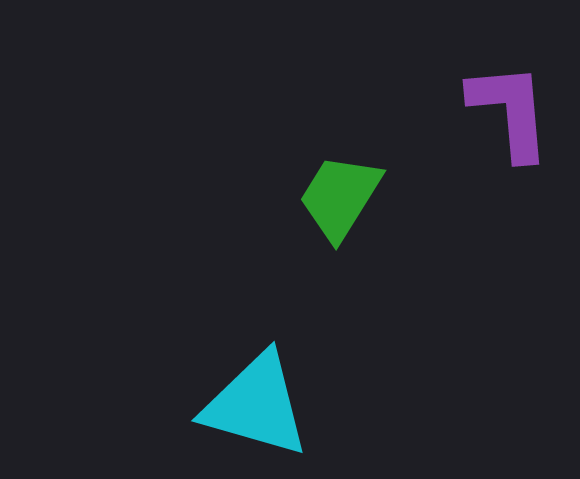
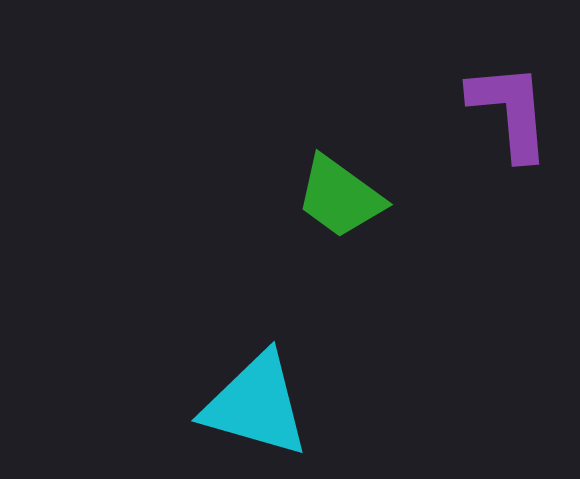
green trapezoid: rotated 86 degrees counterclockwise
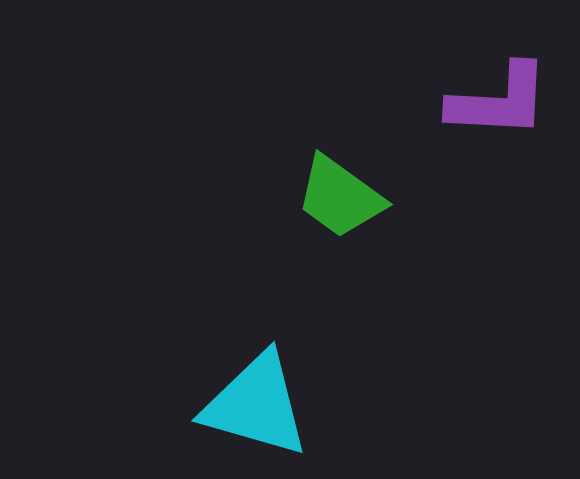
purple L-shape: moved 11 px left, 10 px up; rotated 98 degrees clockwise
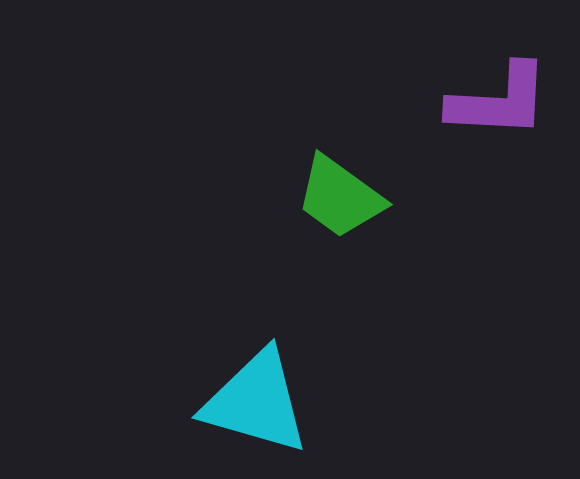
cyan triangle: moved 3 px up
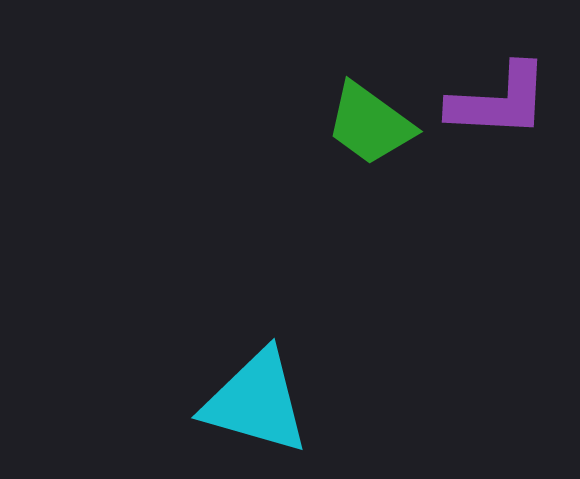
green trapezoid: moved 30 px right, 73 px up
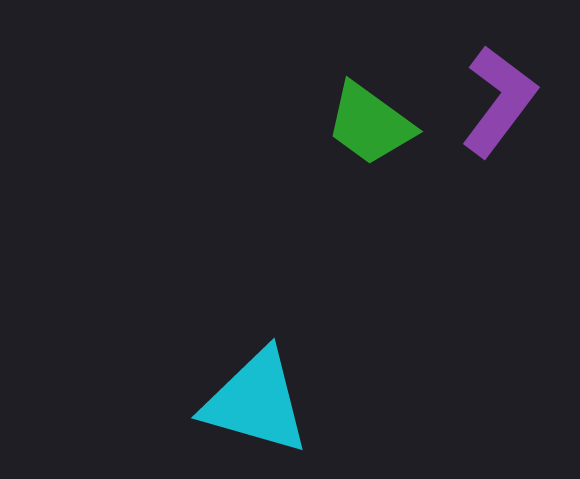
purple L-shape: rotated 56 degrees counterclockwise
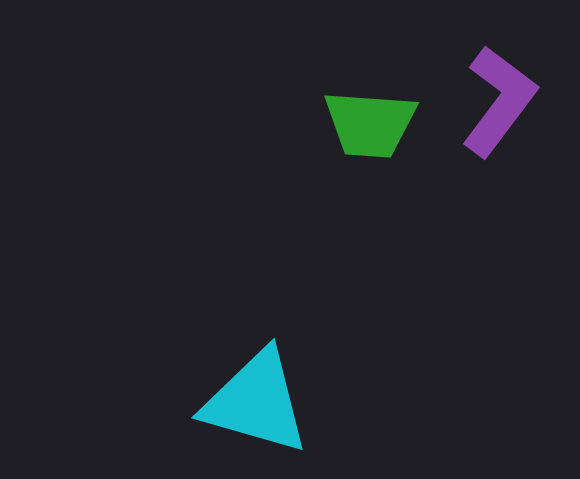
green trapezoid: rotated 32 degrees counterclockwise
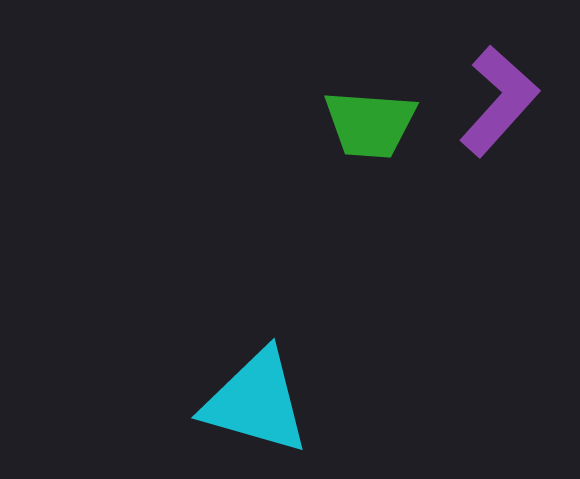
purple L-shape: rotated 5 degrees clockwise
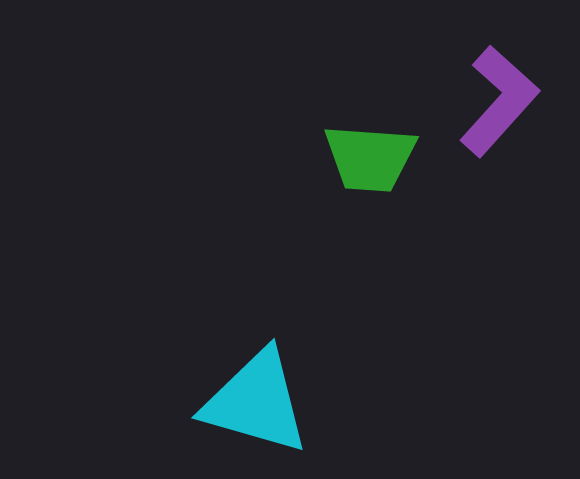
green trapezoid: moved 34 px down
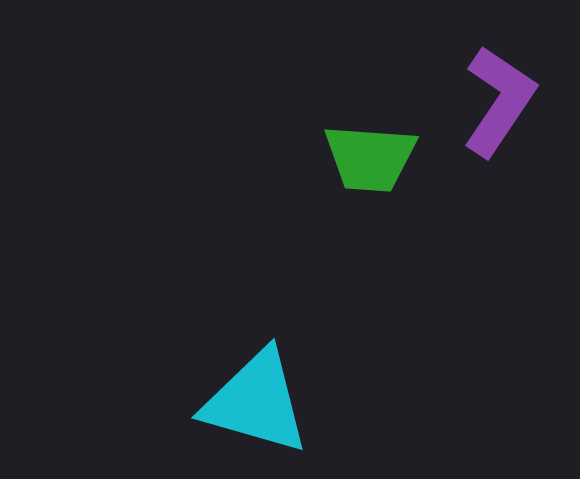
purple L-shape: rotated 8 degrees counterclockwise
